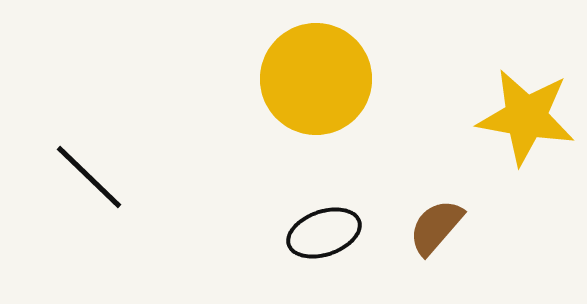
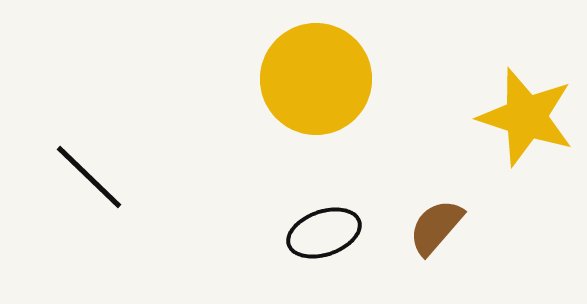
yellow star: rotated 8 degrees clockwise
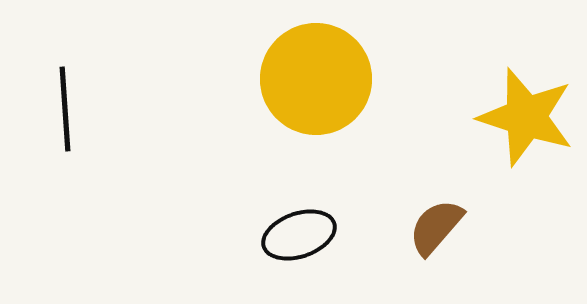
black line: moved 24 px left, 68 px up; rotated 42 degrees clockwise
black ellipse: moved 25 px left, 2 px down
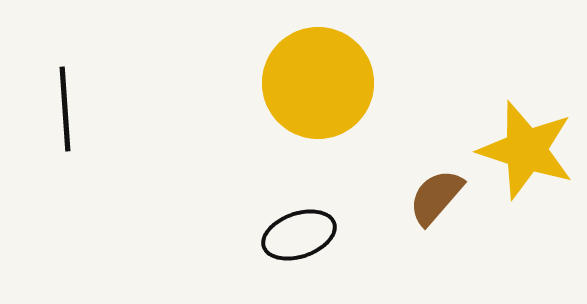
yellow circle: moved 2 px right, 4 px down
yellow star: moved 33 px down
brown semicircle: moved 30 px up
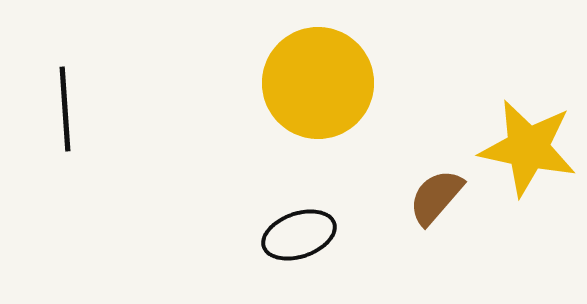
yellow star: moved 2 px right, 2 px up; rotated 6 degrees counterclockwise
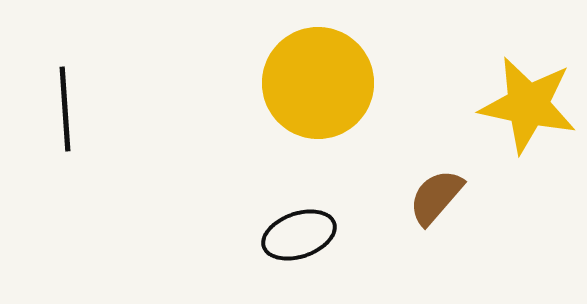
yellow star: moved 43 px up
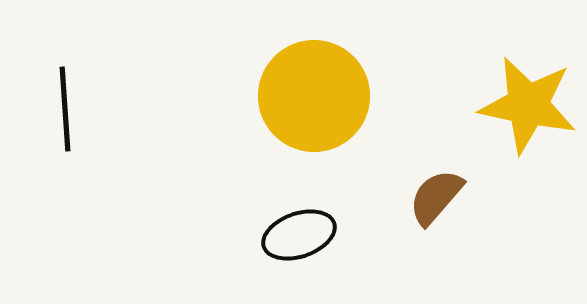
yellow circle: moved 4 px left, 13 px down
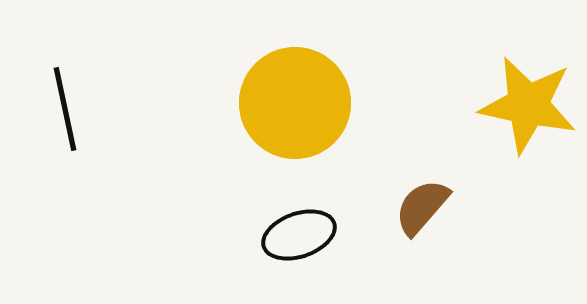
yellow circle: moved 19 px left, 7 px down
black line: rotated 8 degrees counterclockwise
brown semicircle: moved 14 px left, 10 px down
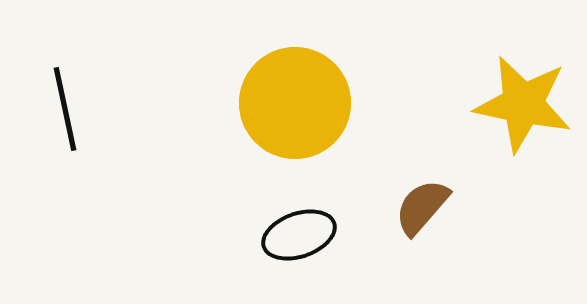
yellow star: moved 5 px left, 1 px up
